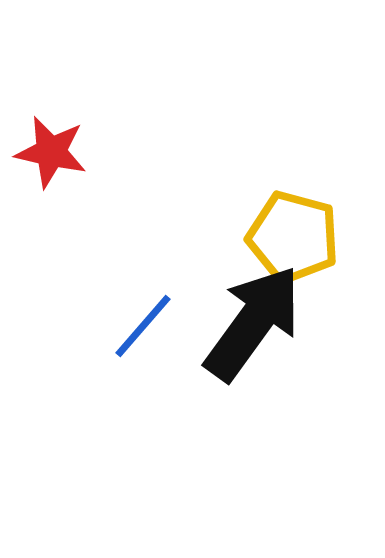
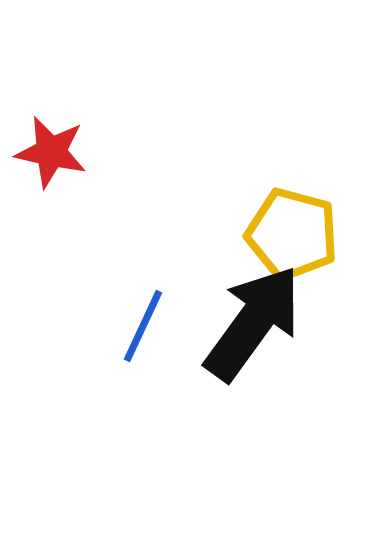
yellow pentagon: moved 1 px left, 3 px up
blue line: rotated 16 degrees counterclockwise
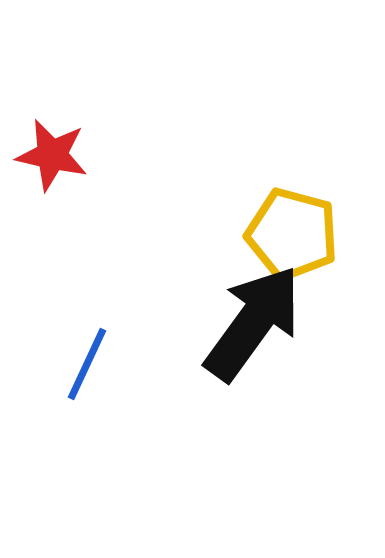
red star: moved 1 px right, 3 px down
blue line: moved 56 px left, 38 px down
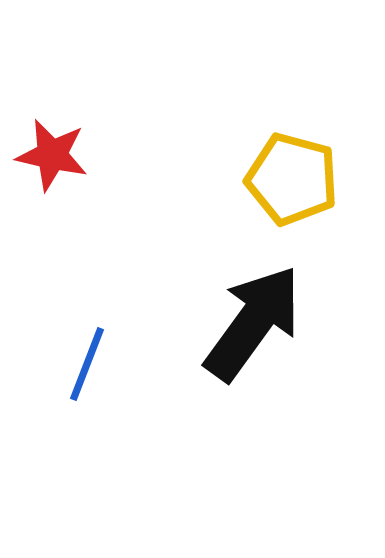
yellow pentagon: moved 55 px up
blue line: rotated 4 degrees counterclockwise
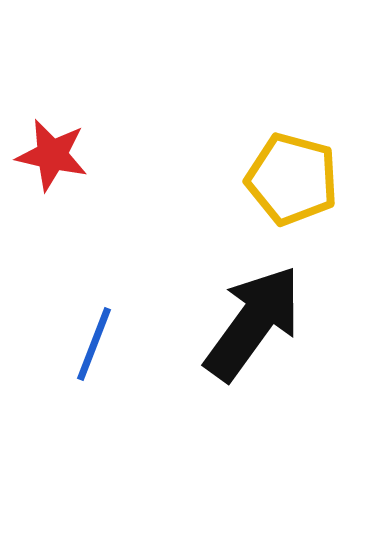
blue line: moved 7 px right, 20 px up
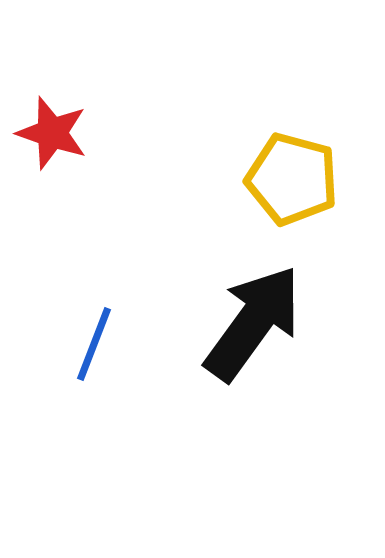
red star: moved 22 px up; rotated 6 degrees clockwise
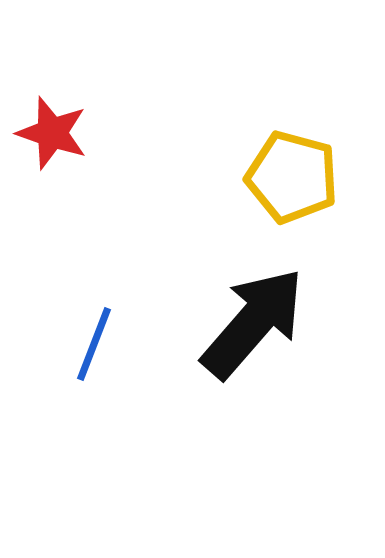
yellow pentagon: moved 2 px up
black arrow: rotated 5 degrees clockwise
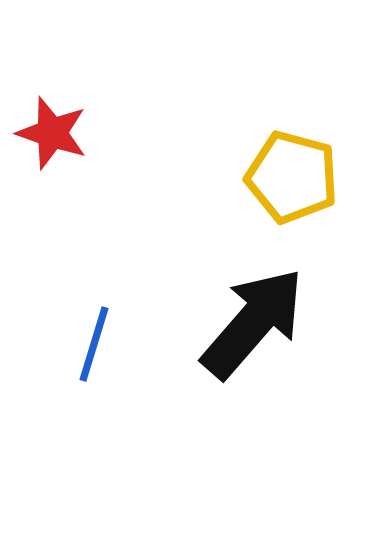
blue line: rotated 4 degrees counterclockwise
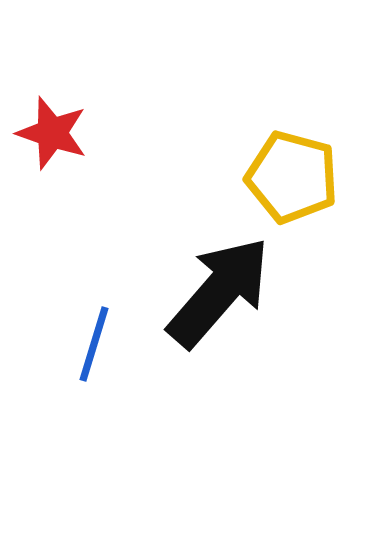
black arrow: moved 34 px left, 31 px up
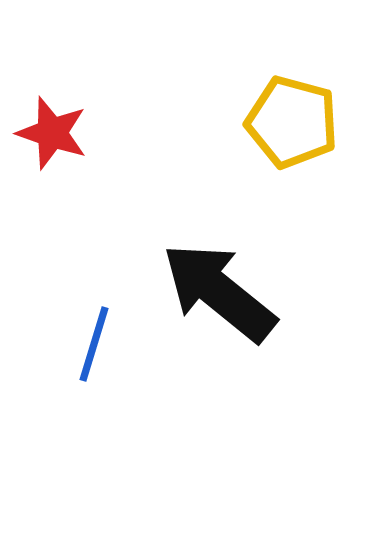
yellow pentagon: moved 55 px up
black arrow: rotated 92 degrees counterclockwise
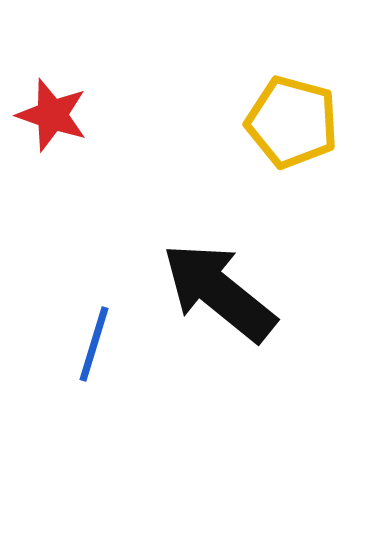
red star: moved 18 px up
